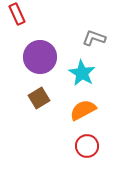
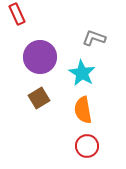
orange semicircle: rotated 72 degrees counterclockwise
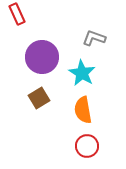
purple circle: moved 2 px right
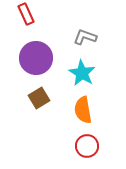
red rectangle: moved 9 px right
gray L-shape: moved 9 px left, 1 px up
purple circle: moved 6 px left, 1 px down
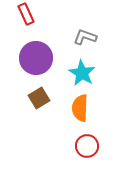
orange semicircle: moved 3 px left, 2 px up; rotated 12 degrees clockwise
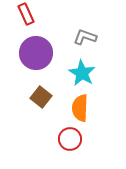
purple circle: moved 5 px up
brown square: moved 2 px right, 1 px up; rotated 20 degrees counterclockwise
red circle: moved 17 px left, 7 px up
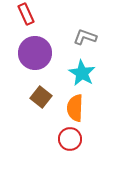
purple circle: moved 1 px left
orange semicircle: moved 5 px left
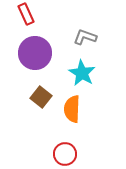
orange semicircle: moved 3 px left, 1 px down
red circle: moved 5 px left, 15 px down
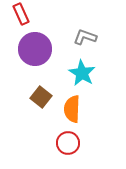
red rectangle: moved 5 px left
purple circle: moved 4 px up
red circle: moved 3 px right, 11 px up
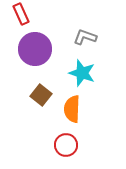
cyan star: rotated 12 degrees counterclockwise
brown square: moved 2 px up
red circle: moved 2 px left, 2 px down
